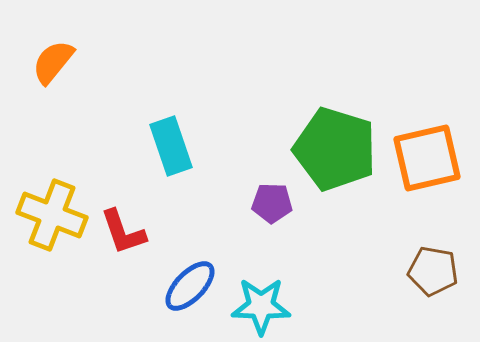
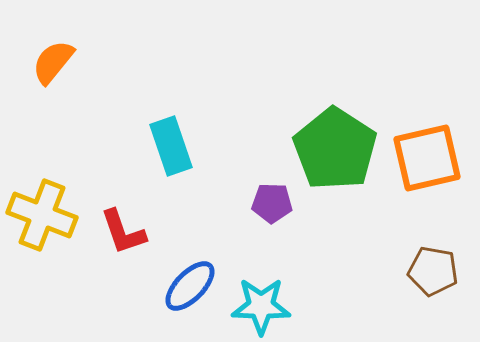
green pentagon: rotated 16 degrees clockwise
yellow cross: moved 10 px left
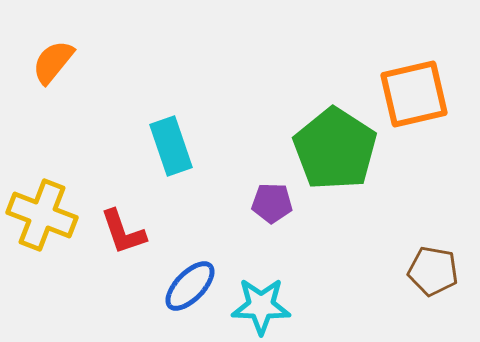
orange square: moved 13 px left, 64 px up
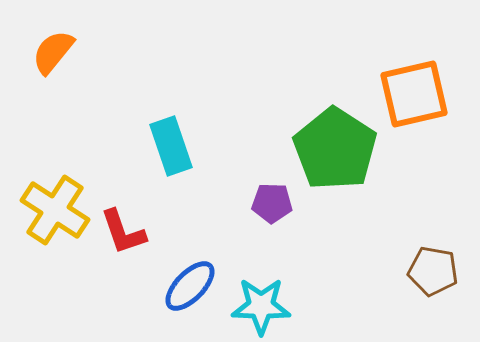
orange semicircle: moved 10 px up
yellow cross: moved 13 px right, 5 px up; rotated 12 degrees clockwise
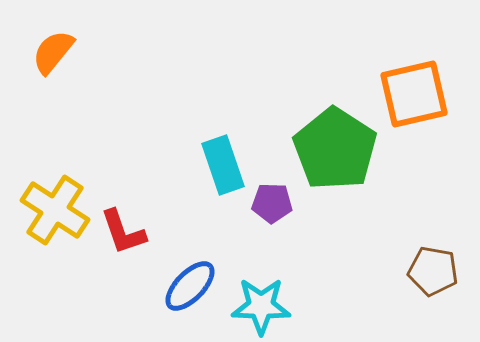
cyan rectangle: moved 52 px right, 19 px down
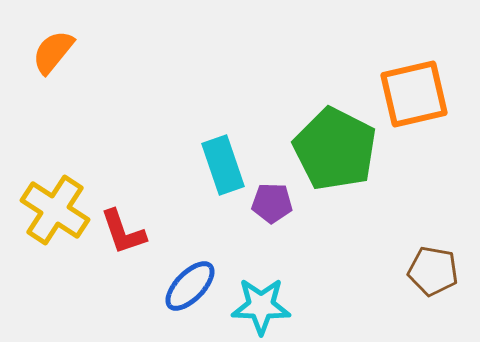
green pentagon: rotated 6 degrees counterclockwise
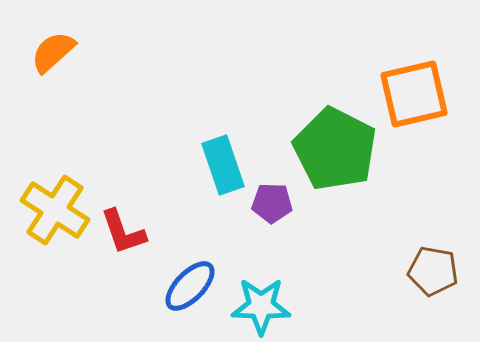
orange semicircle: rotated 9 degrees clockwise
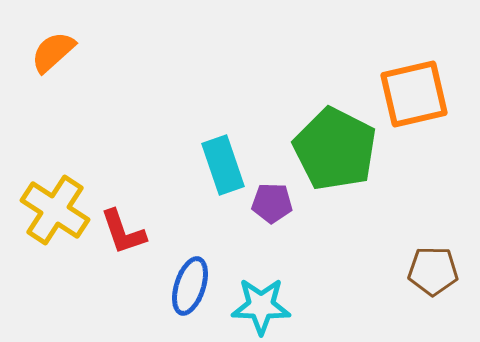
brown pentagon: rotated 9 degrees counterclockwise
blue ellipse: rotated 26 degrees counterclockwise
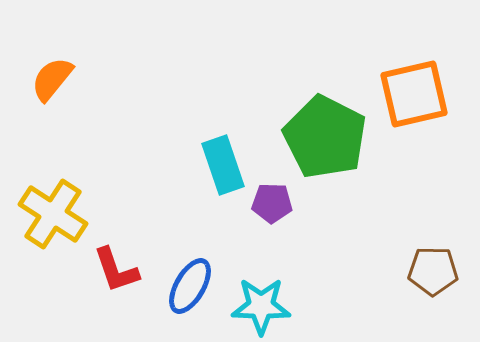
orange semicircle: moved 1 px left, 27 px down; rotated 9 degrees counterclockwise
green pentagon: moved 10 px left, 12 px up
yellow cross: moved 2 px left, 4 px down
red L-shape: moved 7 px left, 38 px down
blue ellipse: rotated 12 degrees clockwise
